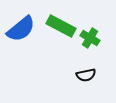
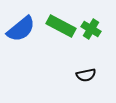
green cross: moved 1 px right, 9 px up
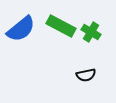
green cross: moved 3 px down
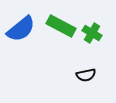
green cross: moved 1 px right, 1 px down
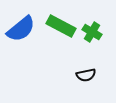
green cross: moved 1 px up
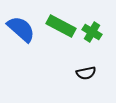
blue semicircle: rotated 100 degrees counterclockwise
black semicircle: moved 2 px up
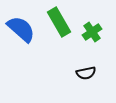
green rectangle: moved 2 px left, 4 px up; rotated 32 degrees clockwise
green cross: rotated 24 degrees clockwise
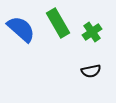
green rectangle: moved 1 px left, 1 px down
black semicircle: moved 5 px right, 2 px up
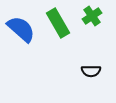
green cross: moved 16 px up
black semicircle: rotated 12 degrees clockwise
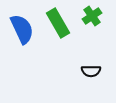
blue semicircle: moved 1 px right; rotated 24 degrees clockwise
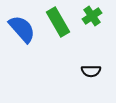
green rectangle: moved 1 px up
blue semicircle: rotated 16 degrees counterclockwise
